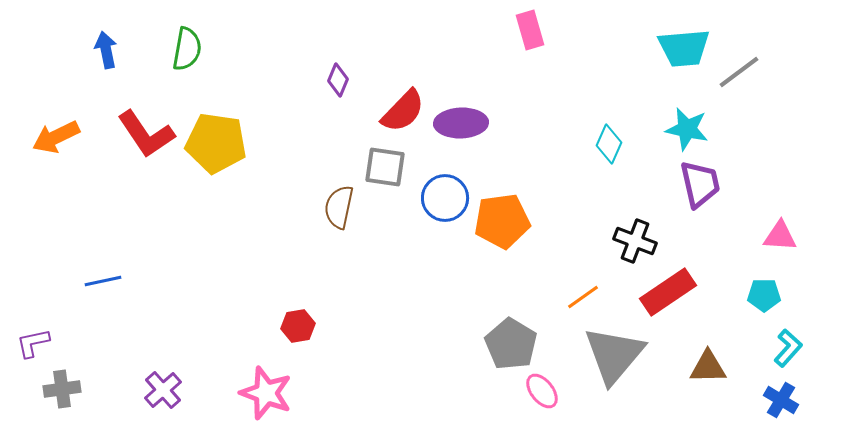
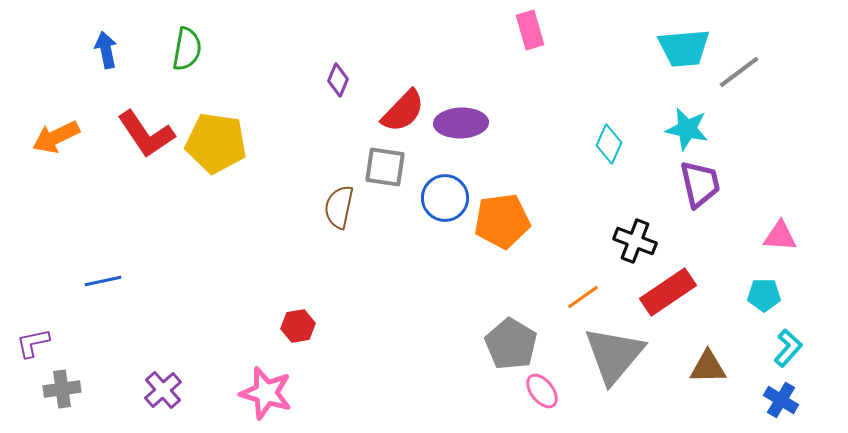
pink star: rotated 4 degrees counterclockwise
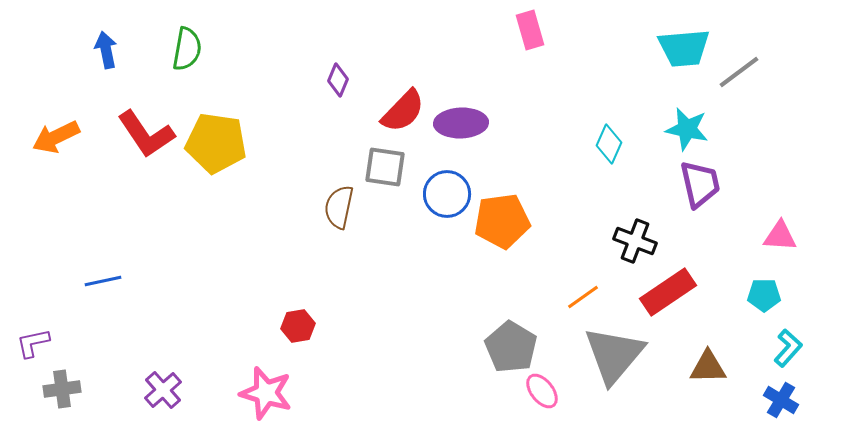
blue circle: moved 2 px right, 4 px up
gray pentagon: moved 3 px down
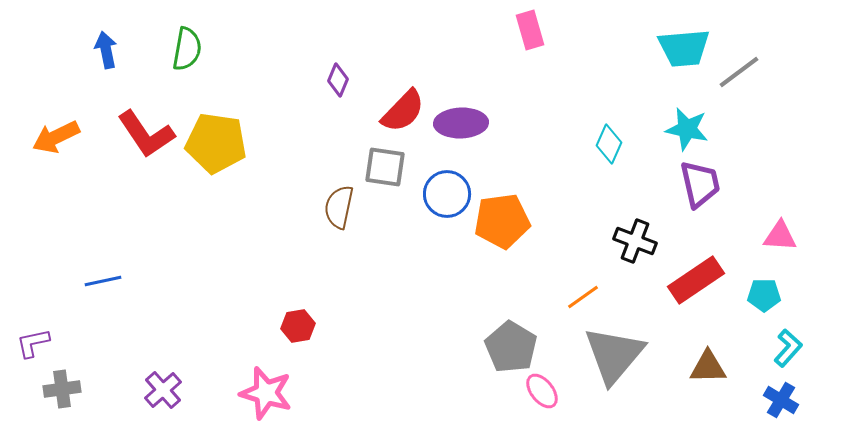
red rectangle: moved 28 px right, 12 px up
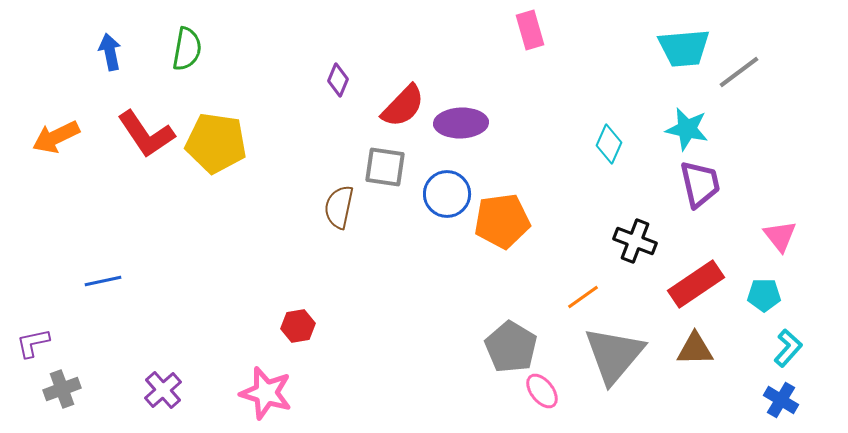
blue arrow: moved 4 px right, 2 px down
red semicircle: moved 5 px up
pink triangle: rotated 48 degrees clockwise
red rectangle: moved 4 px down
brown triangle: moved 13 px left, 18 px up
gray cross: rotated 12 degrees counterclockwise
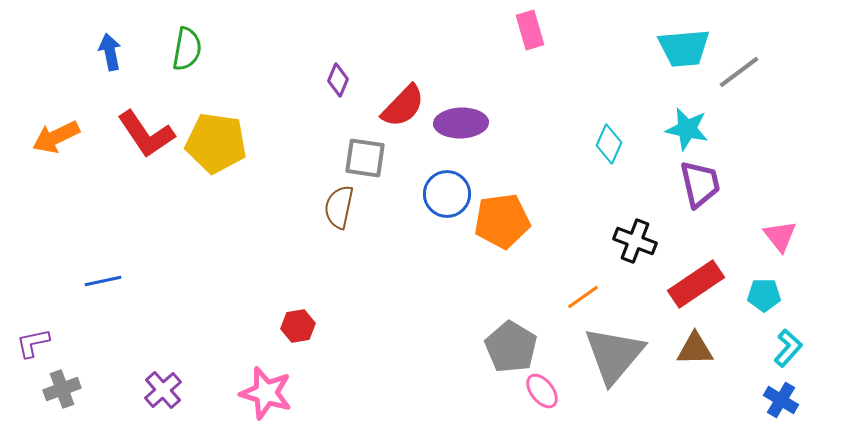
gray square: moved 20 px left, 9 px up
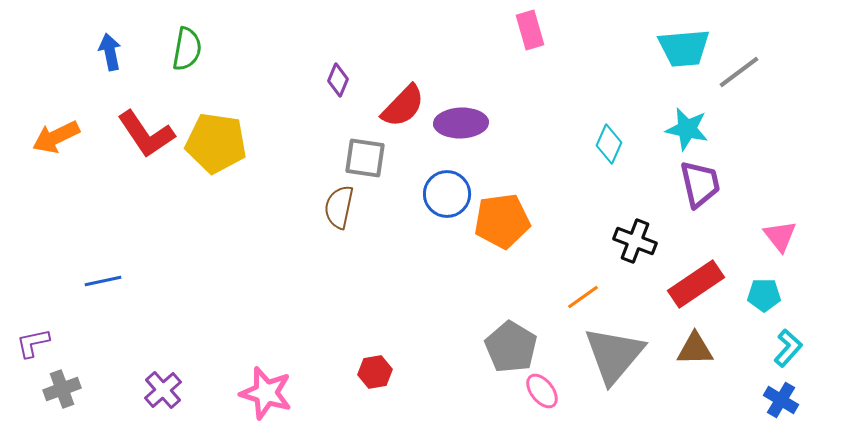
red hexagon: moved 77 px right, 46 px down
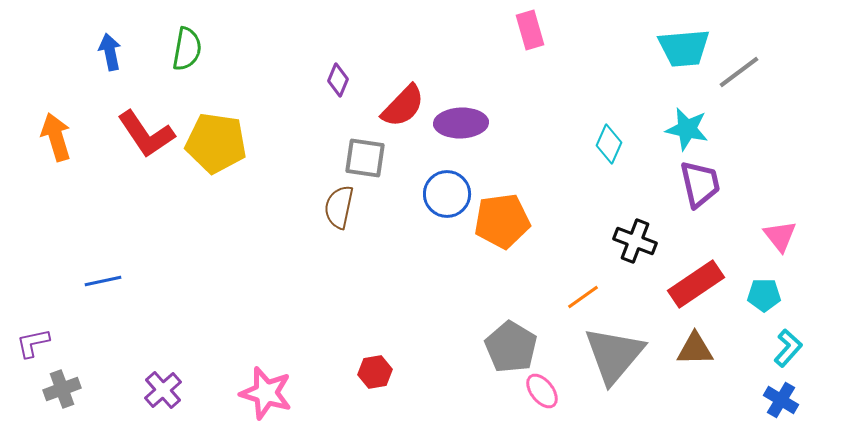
orange arrow: rotated 99 degrees clockwise
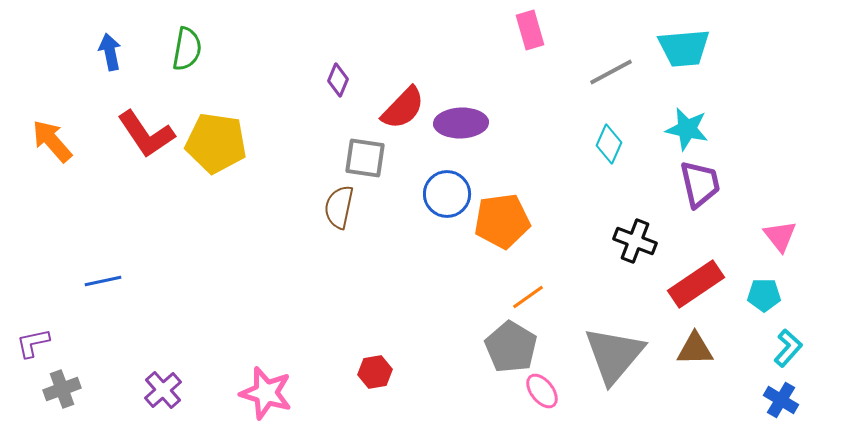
gray line: moved 128 px left; rotated 9 degrees clockwise
red semicircle: moved 2 px down
orange arrow: moved 4 px left, 4 px down; rotated 24 degrees counterclockwise
orange line: moved 55 px left
